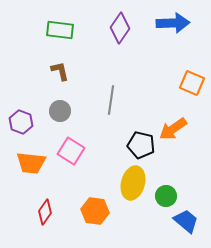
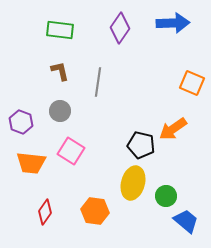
gray line: moved 13 px left, 18 px up
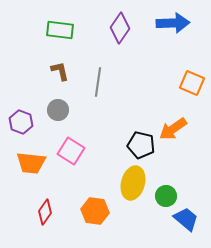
gray circle: moved 2 px left, 1 px up
blue trapezoid: moved 2 px up
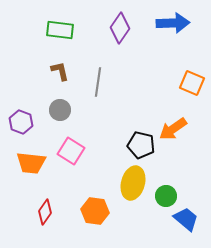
gray circle: moved 2 px right
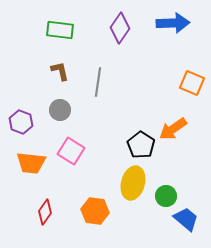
black pentagon: rotated 20 degrees clockwise
